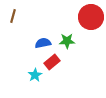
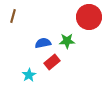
red circle: moved 2 px left
cyan star: moved 6 px left
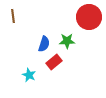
brown line: rotated 24 degrees counterclockwise
blue semicircle: moved 1 px right, 1 px down; rotated 119 degrees clockwise
red rectangle: moved 2 px right
cyan star: rotated 16 degrees counterclockwise
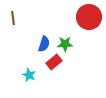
brown line: moved 2 px down
green star: moved 2 px left, 3 px down
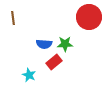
blue semicircle: rotated 77 degrees clockwise
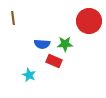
red circle: moved 4 px down
blue semicircle: moved 2 px left
red rectangle: moved 1 px up; rotated 63 degrees clockwise
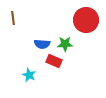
red circle: moved 3 px left, 1 px up
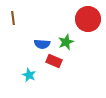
red circle: moved 2 px right, 1 px up
green star: moved 1 px right, 2 px up; rotated 21 degrees counterclockwise
